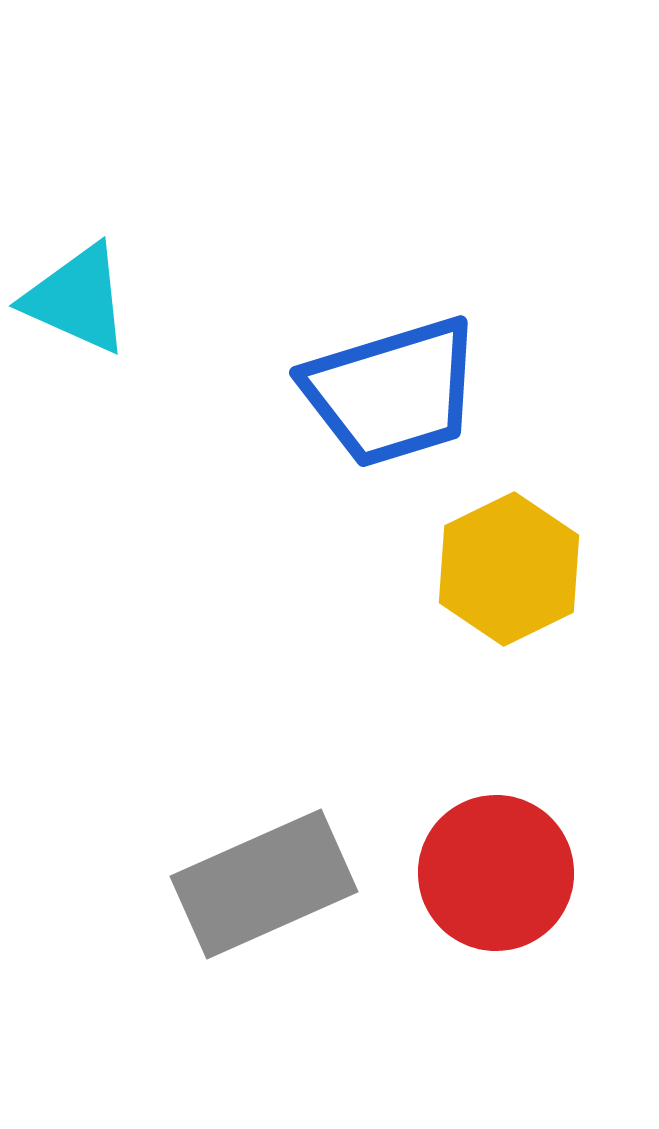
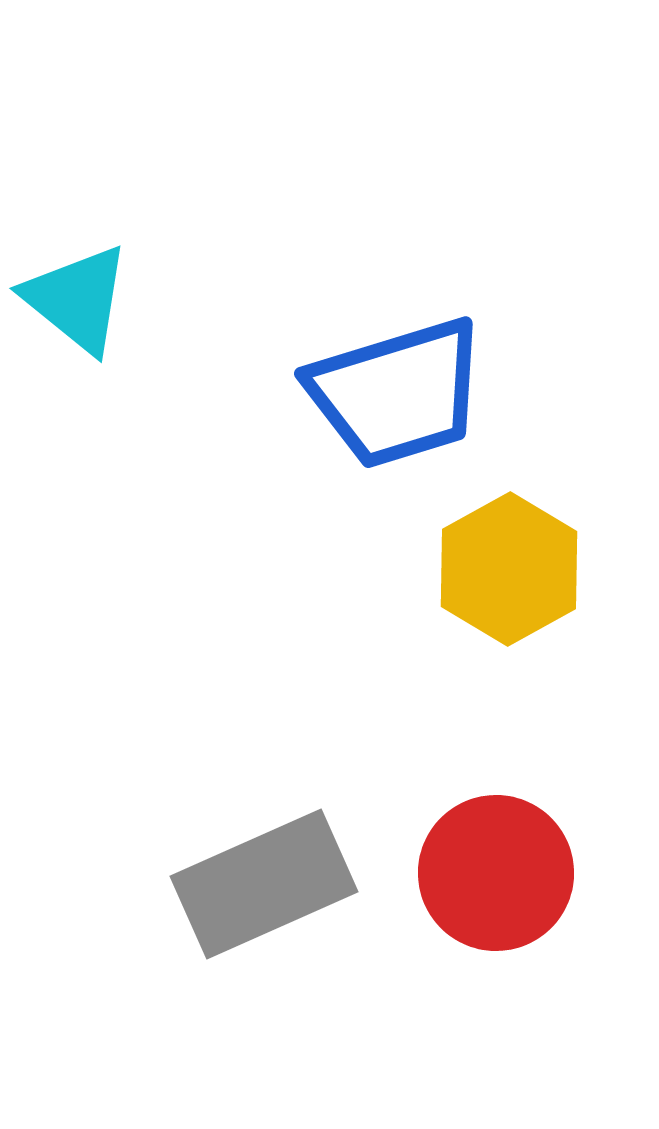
cyan triangle: rotated 15 degrees clockwise
blue trapezoid: moved 5 px right, 1 px down
yellow hexagon: rotated 3 degrees counterclockwise
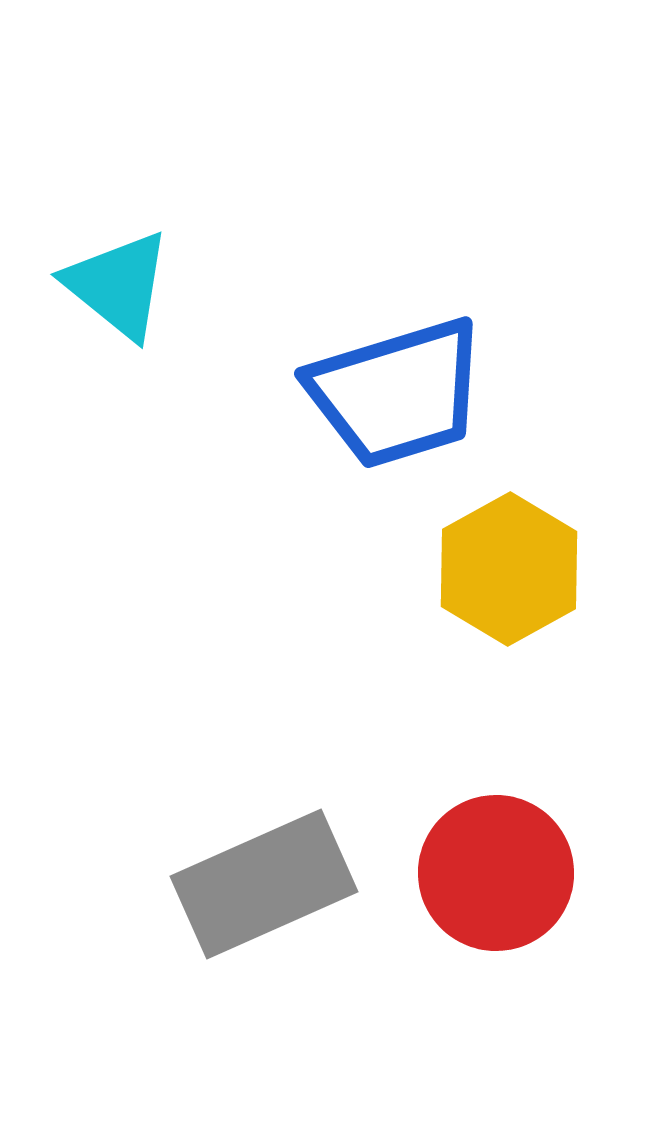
cyan triangle: moved 41 px right, 14 px up
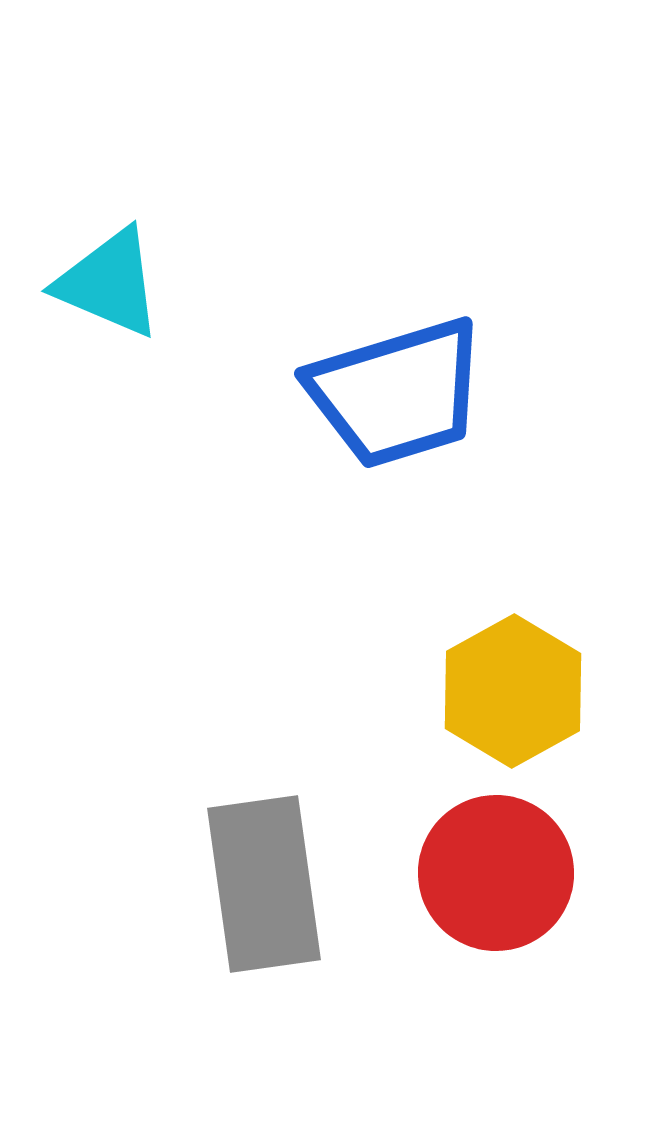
cyan triangle: moved 9 px left, 2 px up; rotated 16 degrees counterclockwise
yellow hexagon: moved 4 px right, 122 px down
gray rectangle: rotated 74 degrees counterclockwise
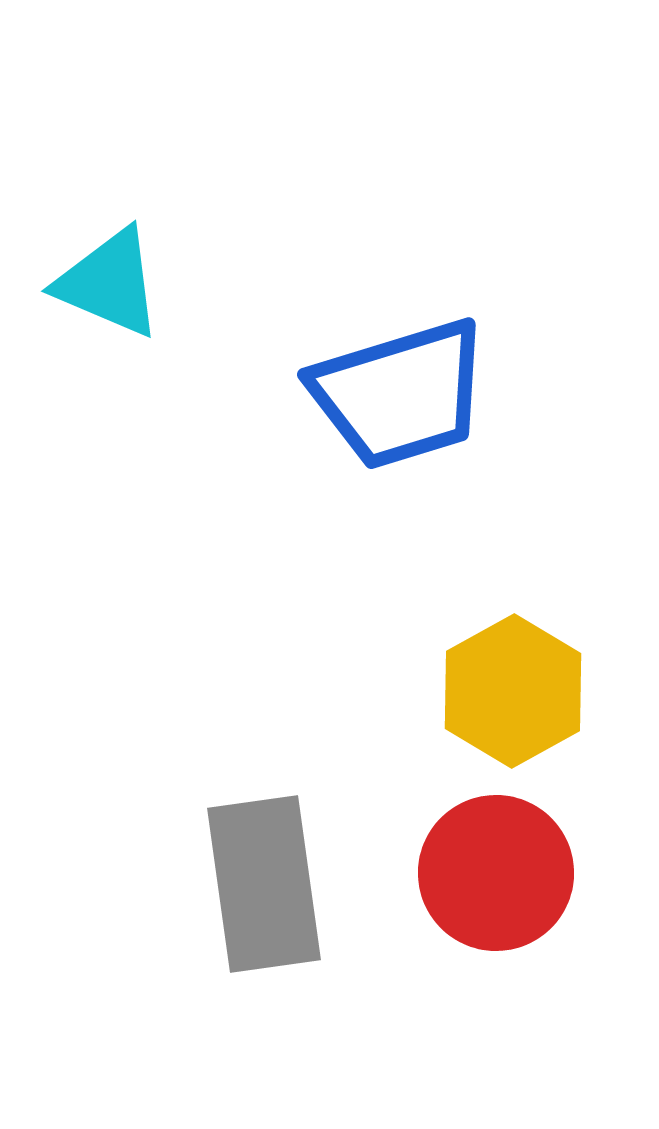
blue trapezoid: moved 3 px right, 1 px down
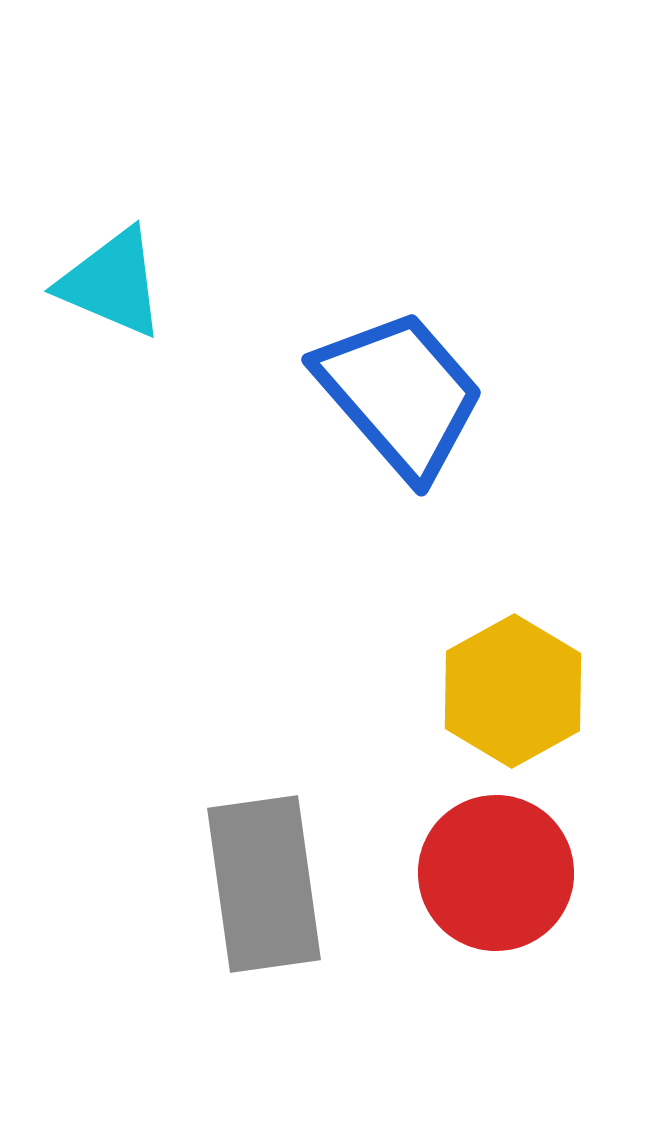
cyan triangle: moved 3 px right
blue trapezoid: rotated 114 degrees counterclockwise
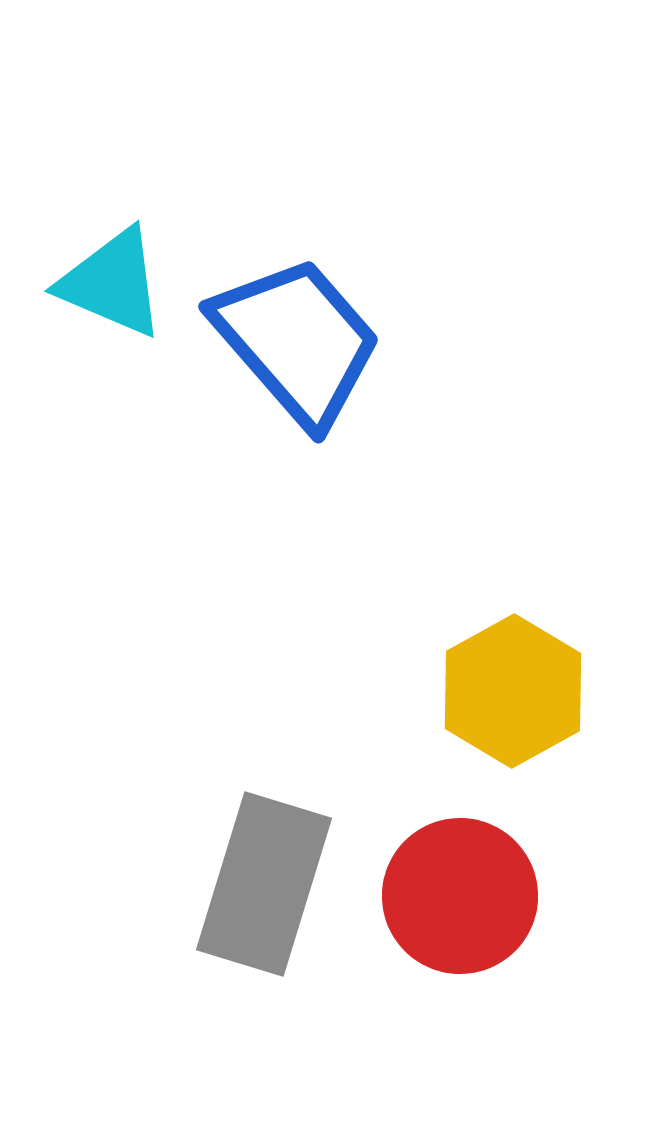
blue trapezoid: moved 103 px left, 53 px up
red circle: moved 36 px left, 23 px down
gray rectangle: rotated 25 degrees clockwise
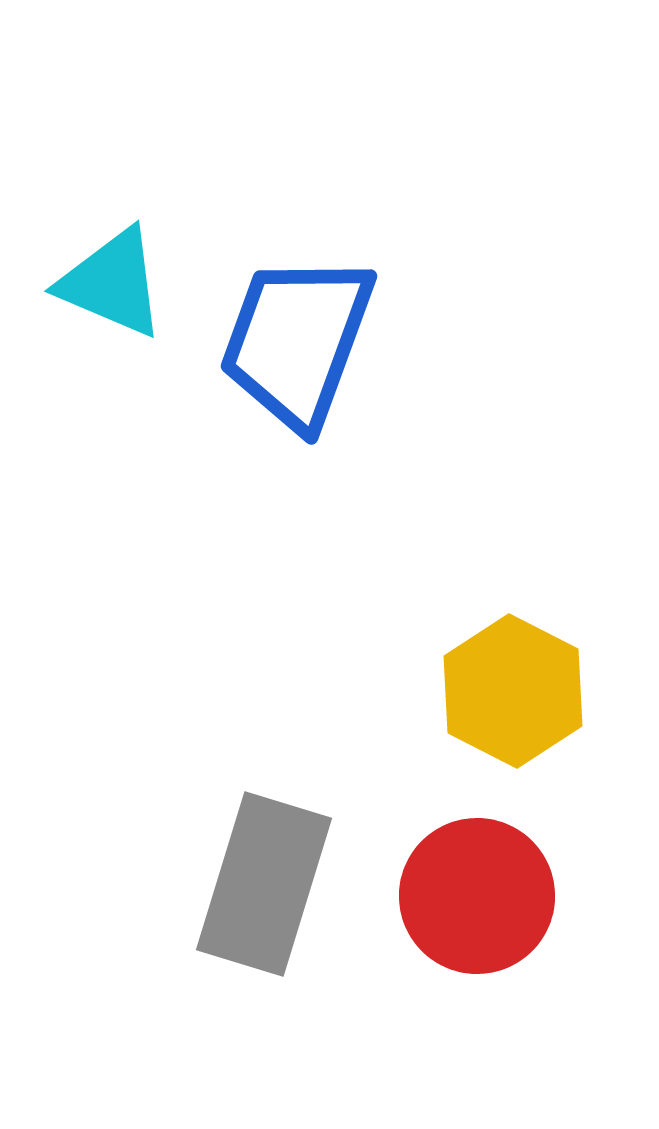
blue trapezoid: rotated 119 degrees counterclockwise
yellow hexagon: rotated 4 degrees counterclockwise
red circle: moved 17 px right
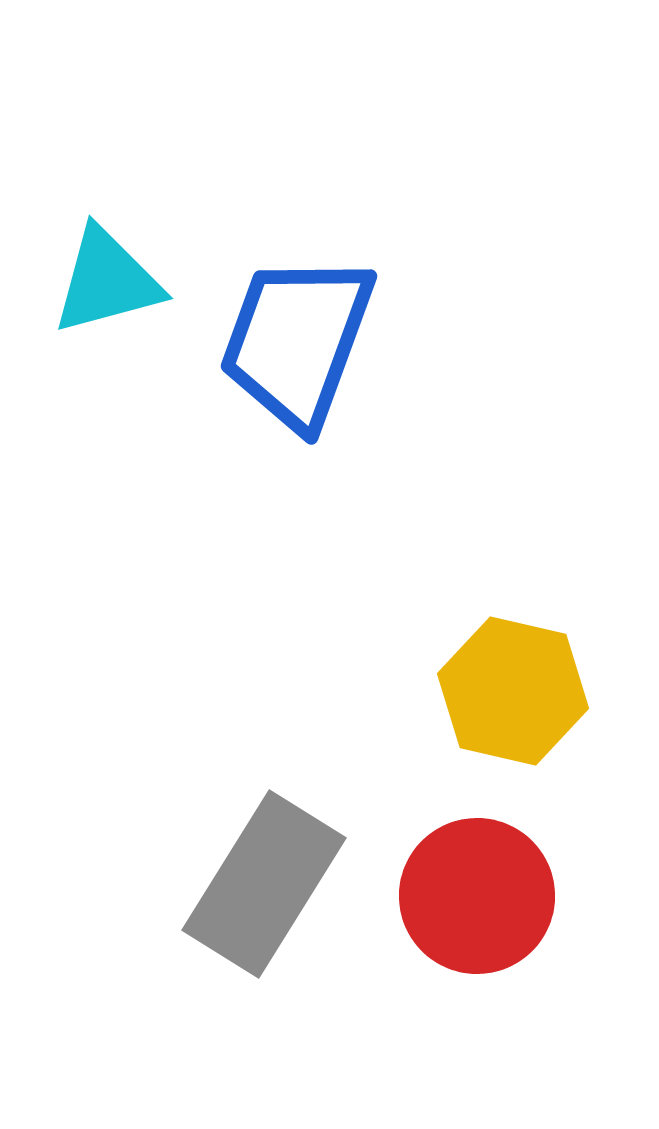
cyan triangle: moved 5 px left, 2 px up; rotated 38 degrees counterclockwise
yellow hexagon: rotated 14 degrees counterclockwise
gray rectangle: rotated 15 degrees clockwise
